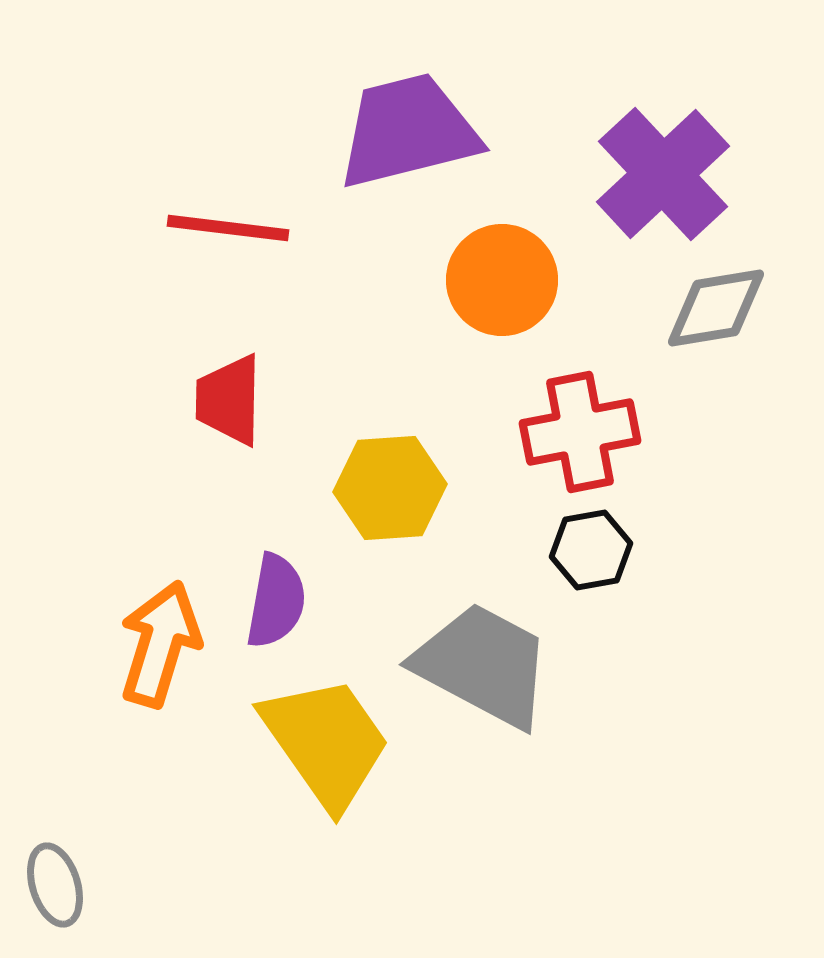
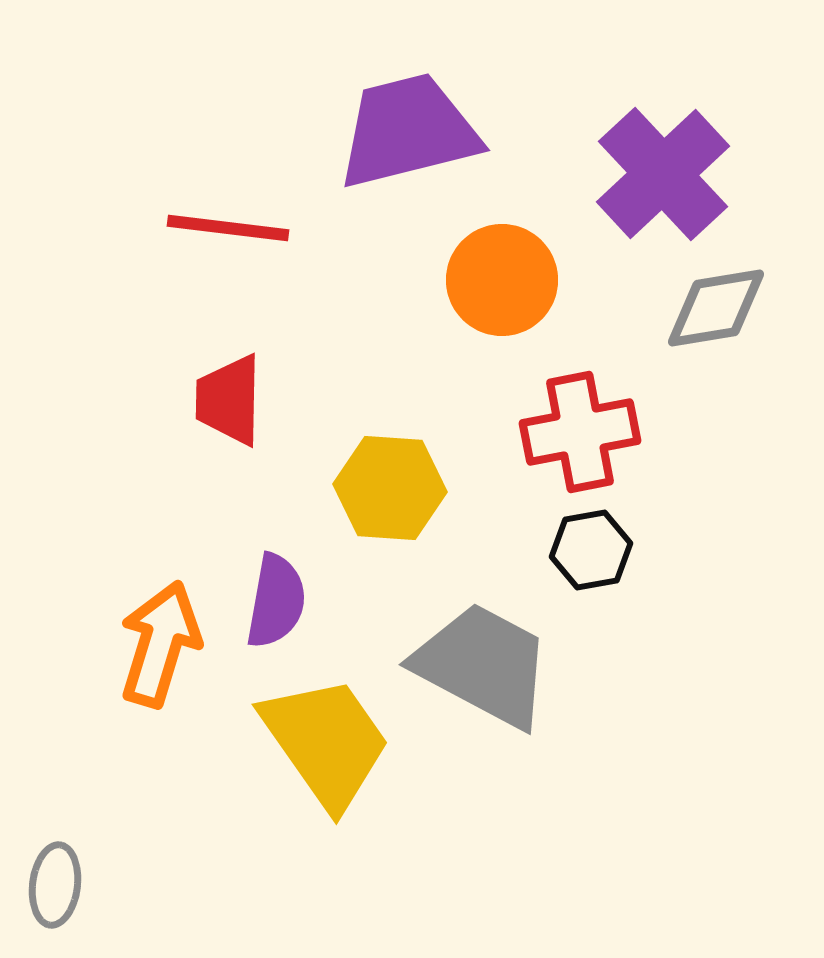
yellow hexagon: rotated 8 degrees clockwise
gray ellipse: rotated 24 degrees clockwise
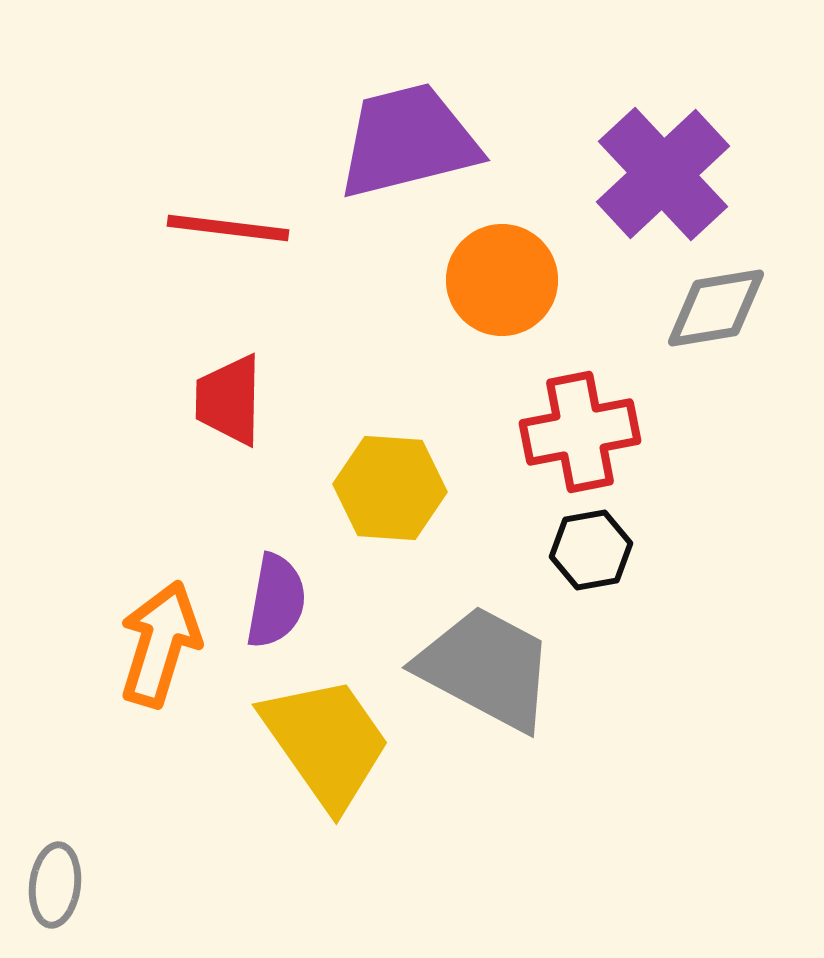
purple trapezoid: moved 10 px down
gray trapezoid: moved 3 px right, 3 px down
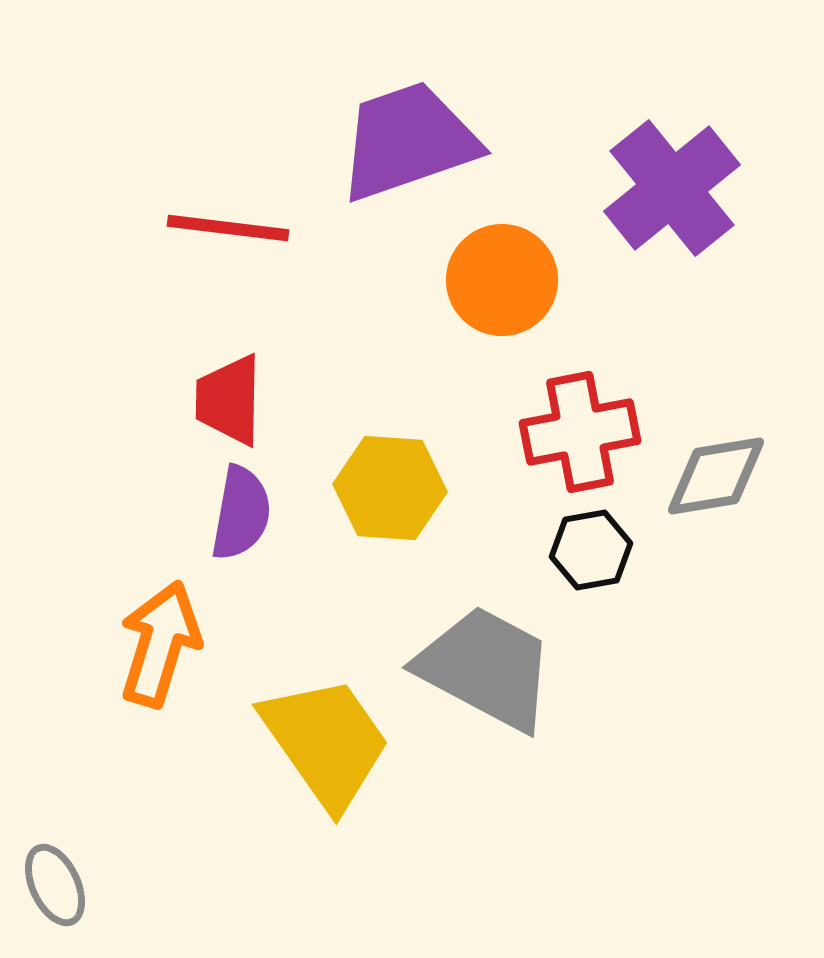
purple trapezoid: rotated 5 degrees counterclockwise
purple cross: moved 9 px right, 14 px down; rotated 4 degrees clockwise
gray diamond: moved 168 px down
purple semicircle: moved 35 px left, 88 px up
gray ellipse: rotated 32 degrees counterclockwise
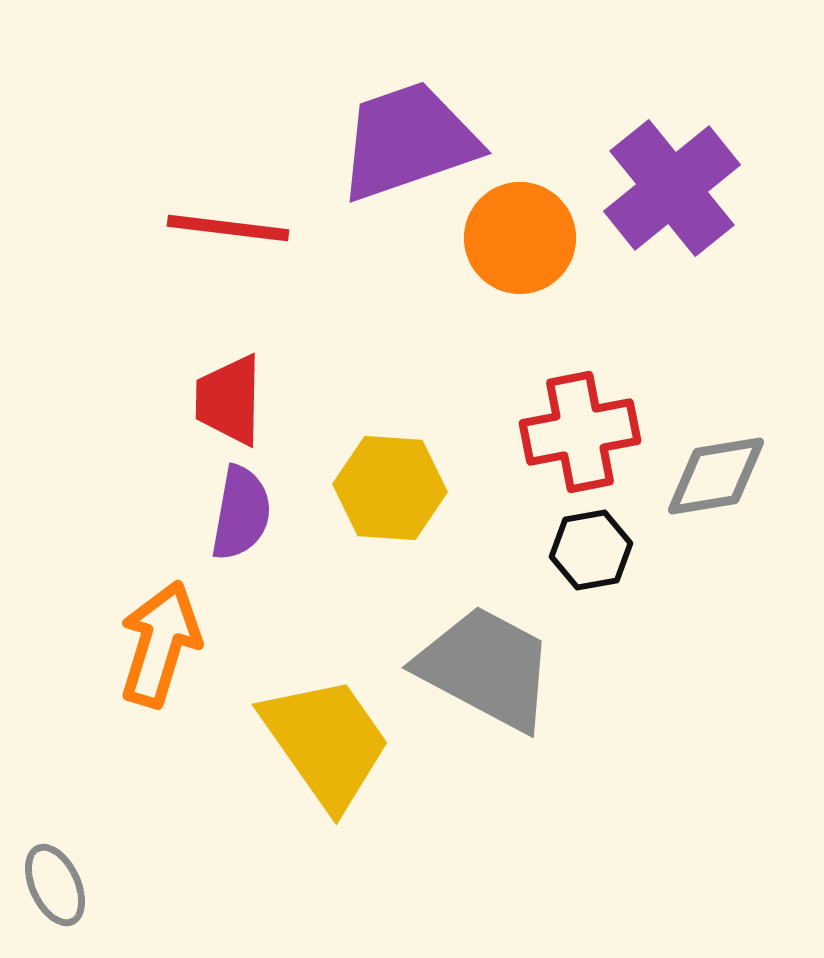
orange circle: moved 18 px right, 42 px up
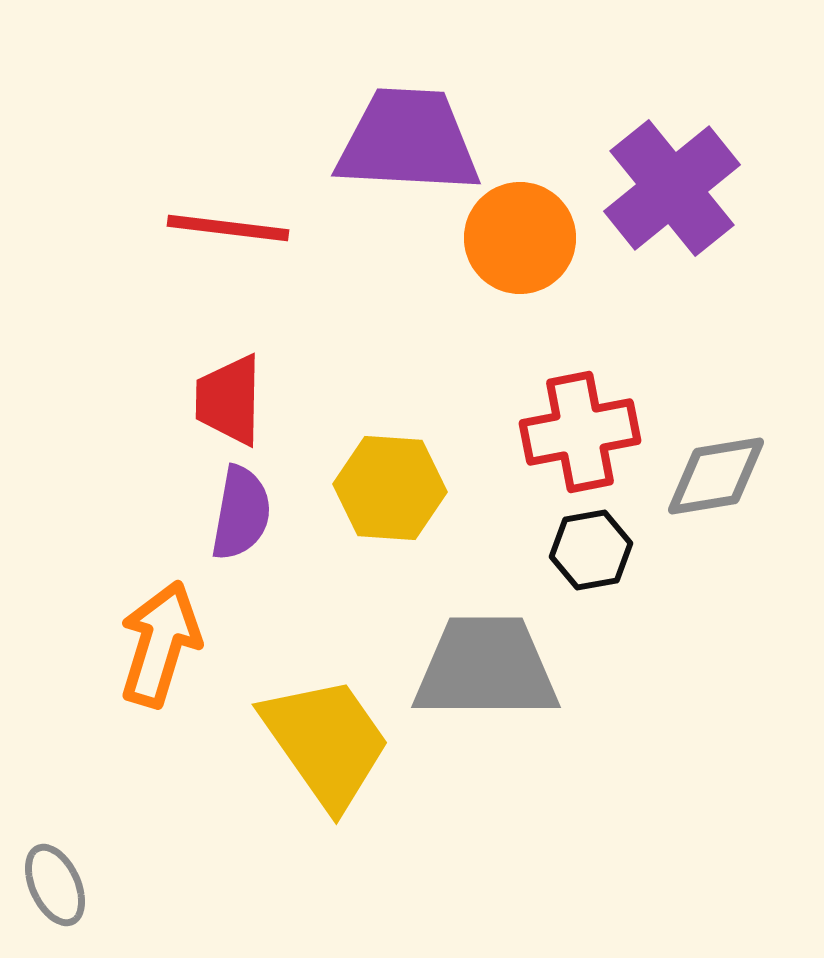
purple trapezoid: rotated 22 degrees clockwise
gray trapezoid: rotated 28 degrees counterclockwise
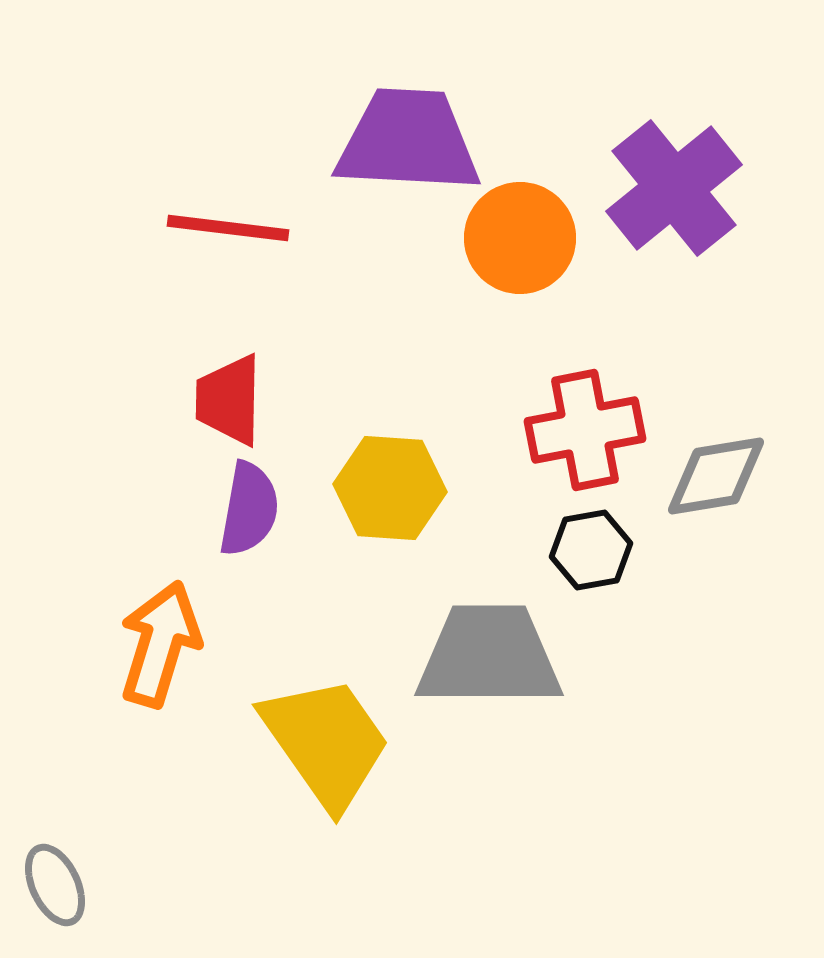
purple cross: moved 2 px right
red cross: moved 5 px right, 2 px up
purple semicircle: moved 8 px right, 4 px up
gray trapezoid: moved 3 px right, 12 px up
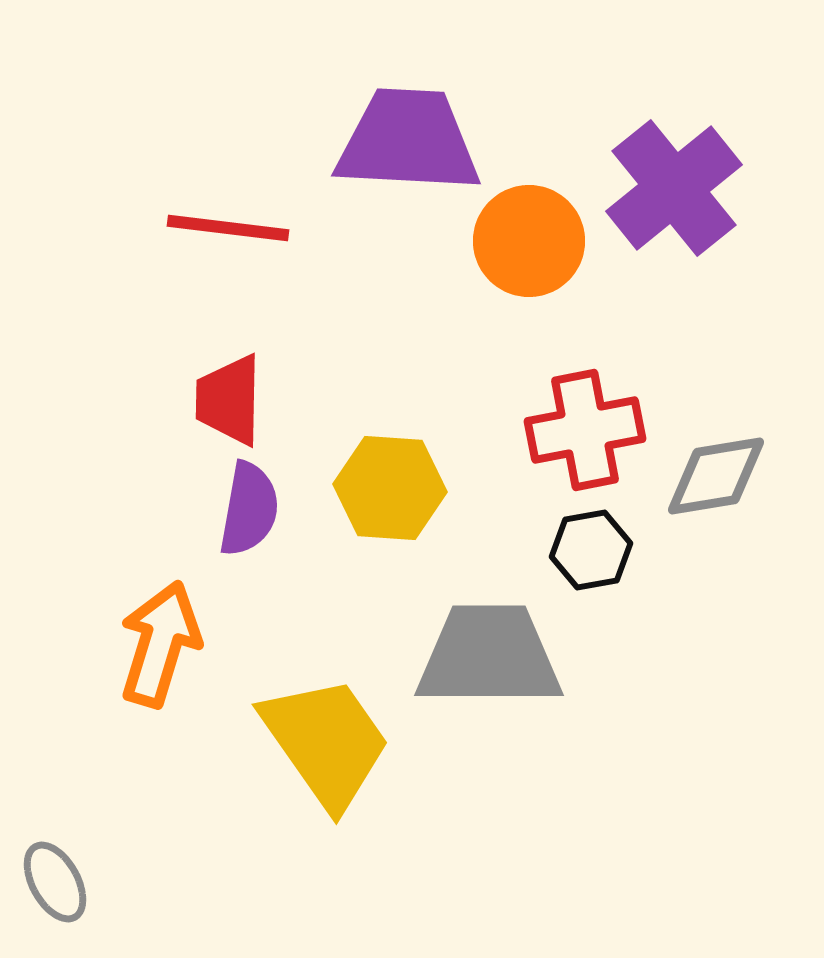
orange circle: moved 9 px right, 3 px down
gray ellipse: moved 3 px up; rotated 4 degrees counterclockwise
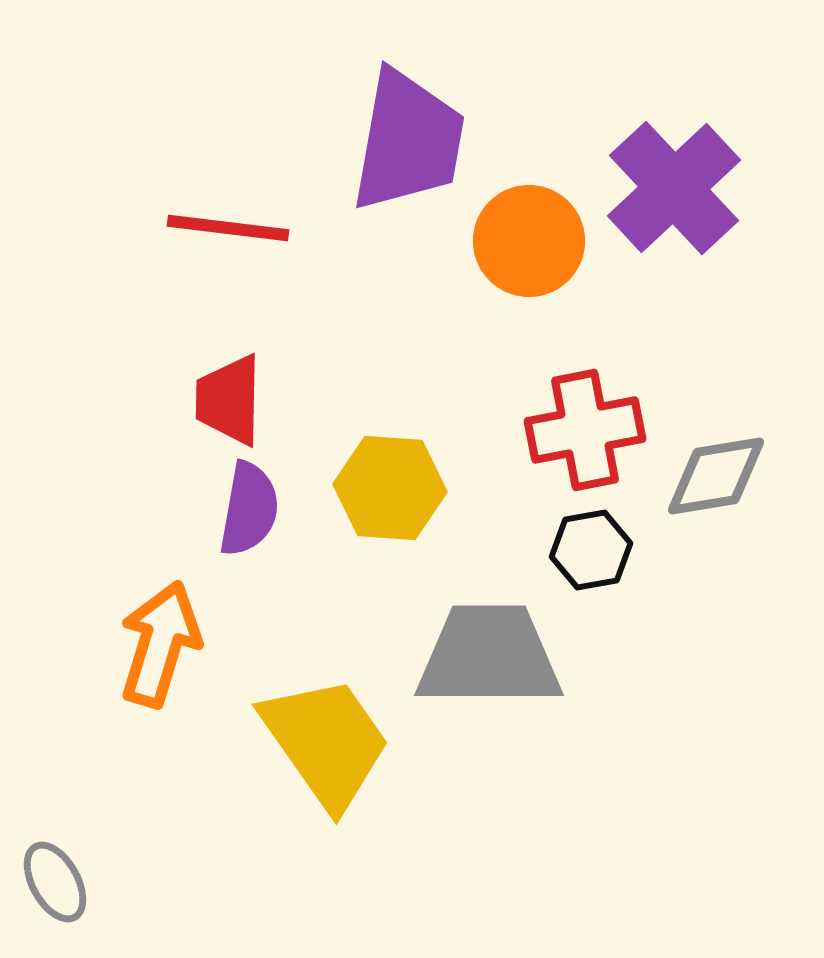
purple trapezoid: rotated 97 degrees clockwise
purple cross: rotated 4 degrees counterclockwise
